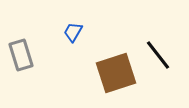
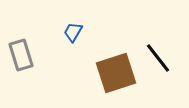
black line: moved 3 px down
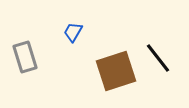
gray rectangle: moved 4 px right, 2 px down
brown square: moved 2 px up
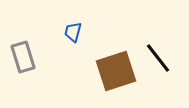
blue trapezoid: rotated 15 degrees counterclockwise
gray rectangle: moved 2 px left
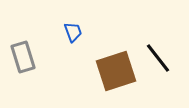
blue trapezoid: rotated 145 degrees clockwise
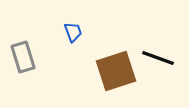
black line: rotated 32 degrees counterclockwise
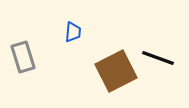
blue trapezoid: rotated 25 degrees clockwise
brown square: rotated 9 degrees counterclockwise
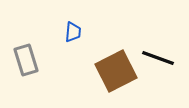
gray rectangle: moved 3 px right, 3 px down
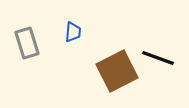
gray rectangle: moved 1 px right, 17 px up
brown square: moved 1 px right
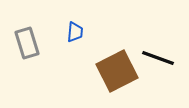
blue trapezoid: moved 2 px right
